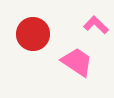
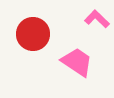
pink L-shape: moved 1 px right, 6 px up
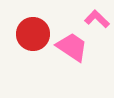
pink trapezoid: moved 5 px left, 15 px up
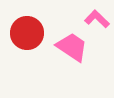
red circle: moved 6 px left, 1 px up
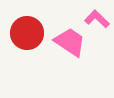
pink trapezoid: moved 2 px left, 5 px up
